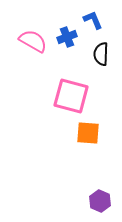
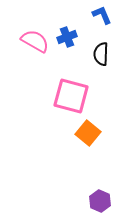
blue L-shape: moved 9 px right, 5 px up
pink semicircle: moved 2 px right
orange square: rotated 35 degrees clockwise
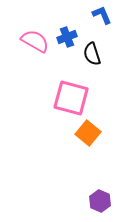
black semicircle: moved 9 px left; rotated 20 degrees counterclockwise
pink square: moved 2 px down
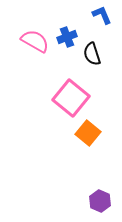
pink square: rotated 24 degrees clockwise
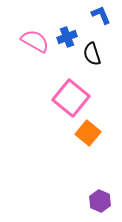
blue L-shape: moved 1 px left
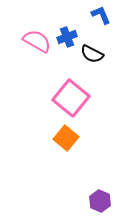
pink semicircle: moved 2 px right
black semicircle: rotated 45 degrees counterclockwise
orange square: moved 22 px left, 5 px down
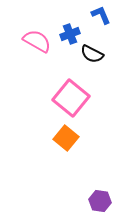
blue cross: moved 3 px right, 3 px up
purple hexagon: rotated 15 degrees counterclockwise
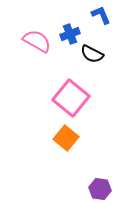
purple hexagon: moved 12 px up
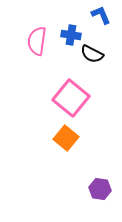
blue cross: moved 1 px right, 1 px down; rotated 30 degrees clockwise
pink semicircle: rotated 112 degrees counterclockwise
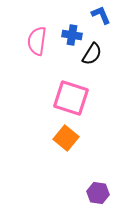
blue cross: moved 1 px right
black semicircle: rotated 85 degrees counterclockwise
pink square: rotated 21 degrees counterclockwise
purple hexagon: moved 2 px left, 4 px down
